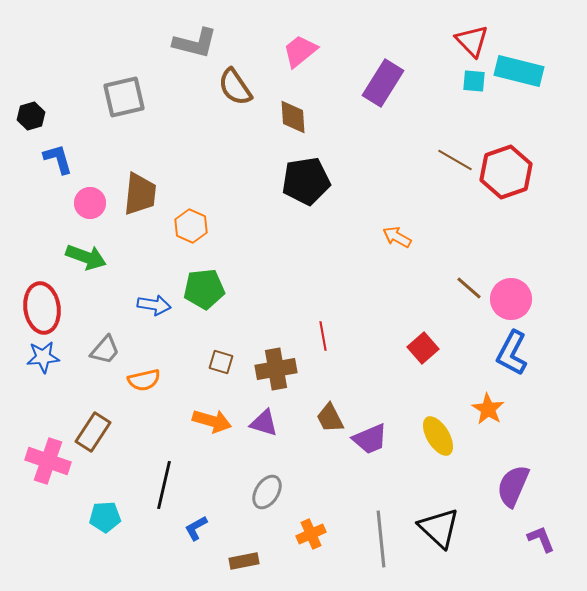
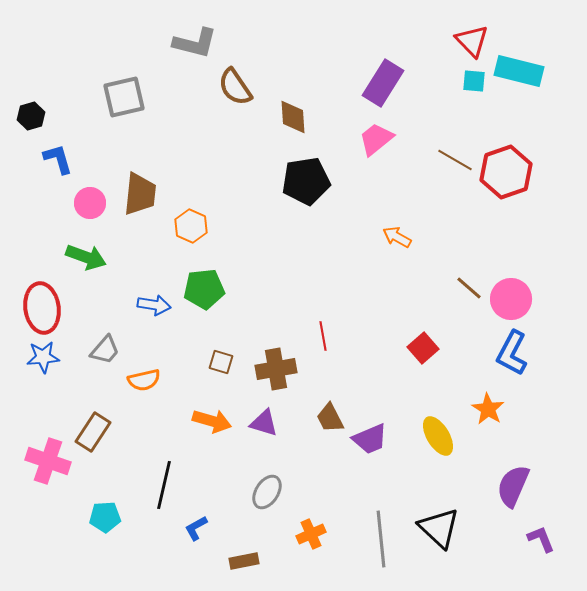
pink trapezoid at (300, 51): moved 76 px right, 88 px down
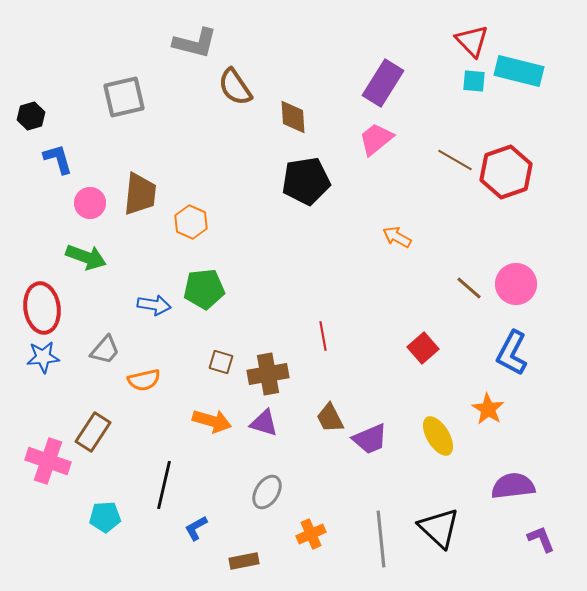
orange hexagon at (191, 226): moved 4 px up
pink circle at (511, 299): moved 5 px right, 15 px up
brown cross at (276, 369): moved 8 px left, 5 px down
purple semicircle at (513, 486): rotated 60 degrees clockwise
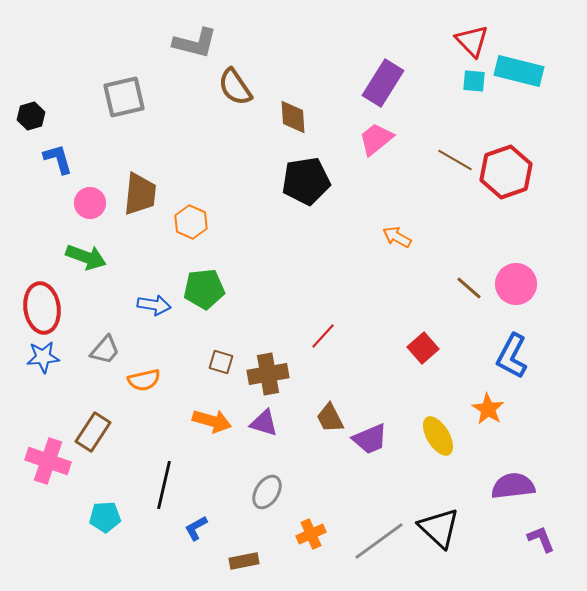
red line at (323, 336): rotated 52 degrees clockwise
blue L-shape at (512, 353): moved 3 px down
gray line at (381, 539): moved 2 px left, 2 px down; rotated 60 degrees clockwise
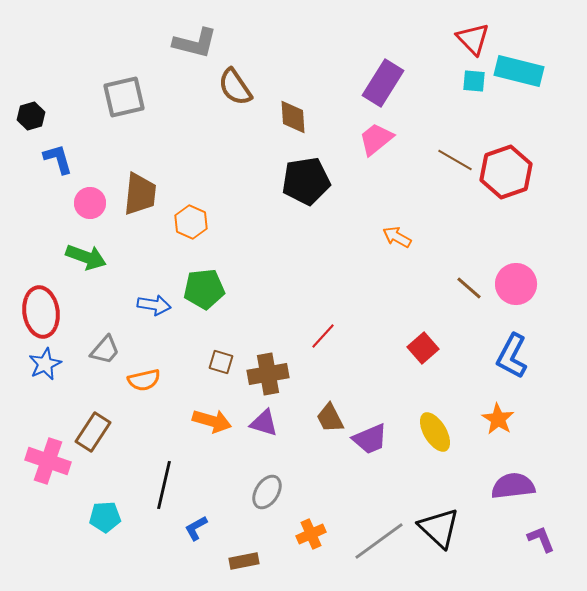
red triangle at (472, 41): moved 1 px right, 2 px up
red ellipse at (42, 308): moved 1 px left, 4 px down
blue star at (43, 357): moved 2 px right, 7 px down; rotated 20 degrees counterclockwise
orange star at (488, 409): moved 10 px right, 10 px down
yellow ellipse at (438, 436): moved 3 px left, 4 px up
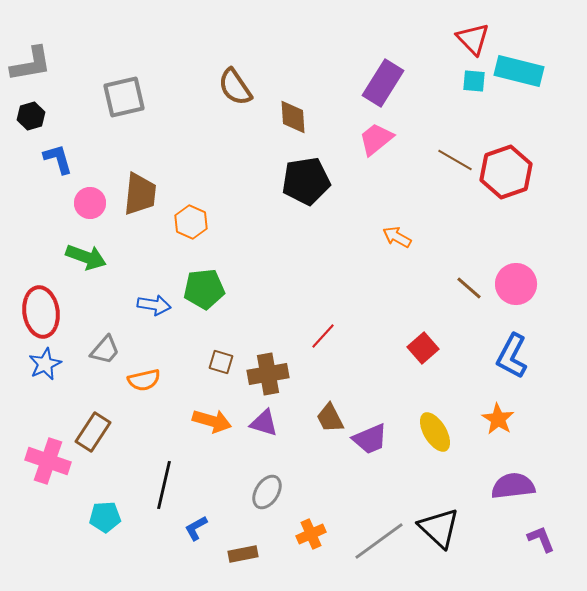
gray L-shape at (195, 43): moved 164 px left, 21 px down; rotated 24 degrees counterclockwise
brown rectangle at (244, 561): moved 1 px left, 7 px up
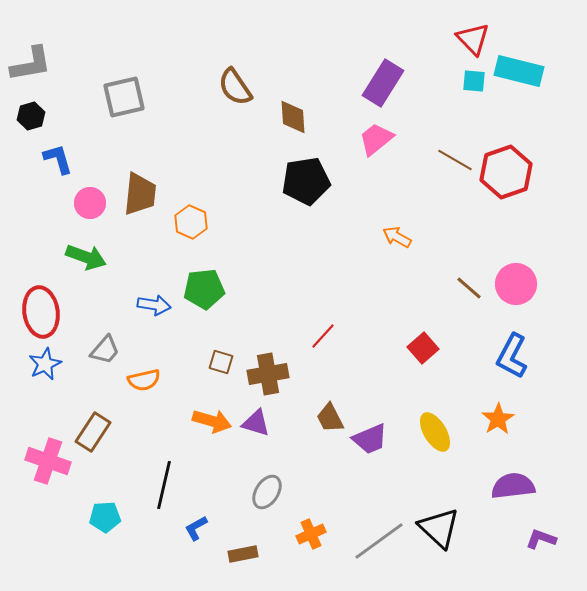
orange star at (498, 419): rotated 8 degrees clockwise
purple triangle at (264, 423): moved 8 px left
purple L-shape at (541, 539): rotated 48 degrees counterclockwise
